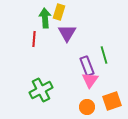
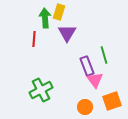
pink triangle: moved 5 px right; rotated 12 degrees counterclockwise
orange circle: moved 2 px left
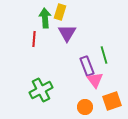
yellow rectangle: moved 1 px right
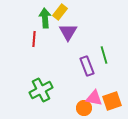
yellow rectangle: rotated 21 degrees clockwise
purple triangle: moved 1 px right, 1 px up
pink triangle: moved 1 px left, 18 px down; rotated 42 degrees counterclockwise
orange circle: moved 1 px left, 1 px down
